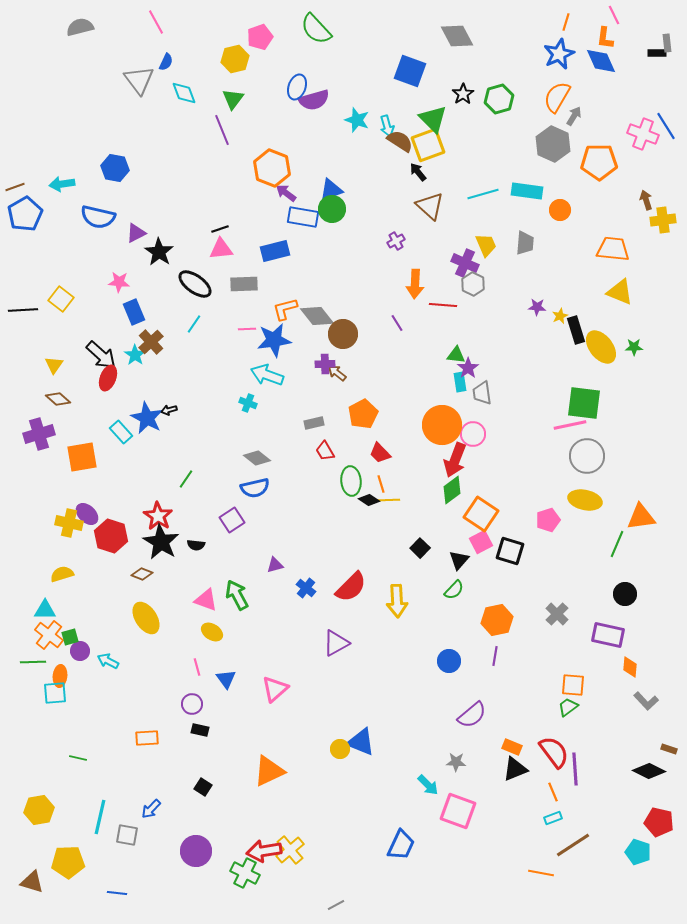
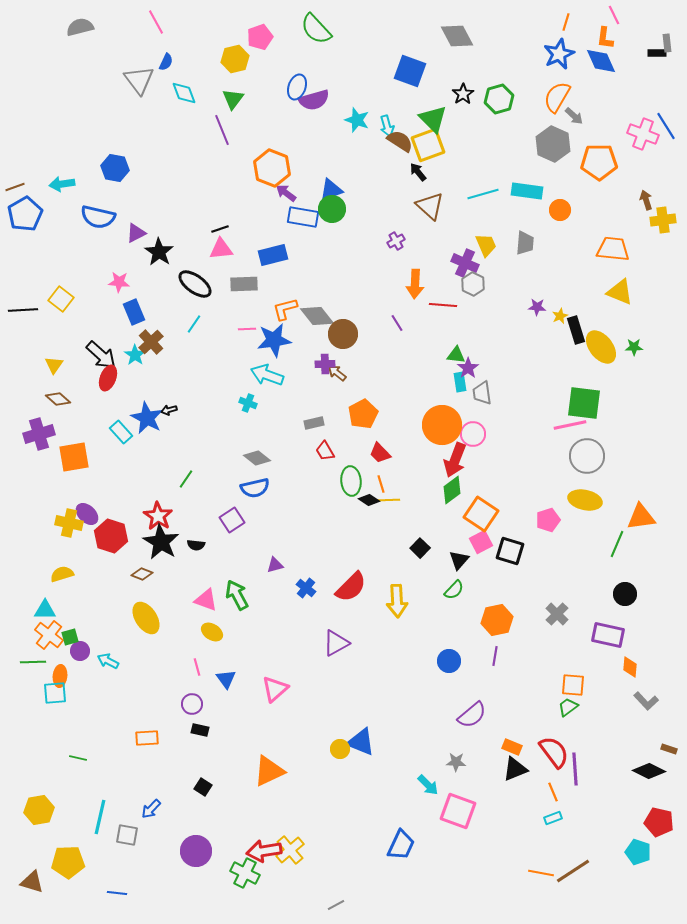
gray arrow at (574, 116): rotated 102 degrees clockwise
blue rectangle at (275, 251): moved 2 px left, 4 px down
orange square at (82, 457): moved 8 px left
brown line at (573, 845): moved 26 px down
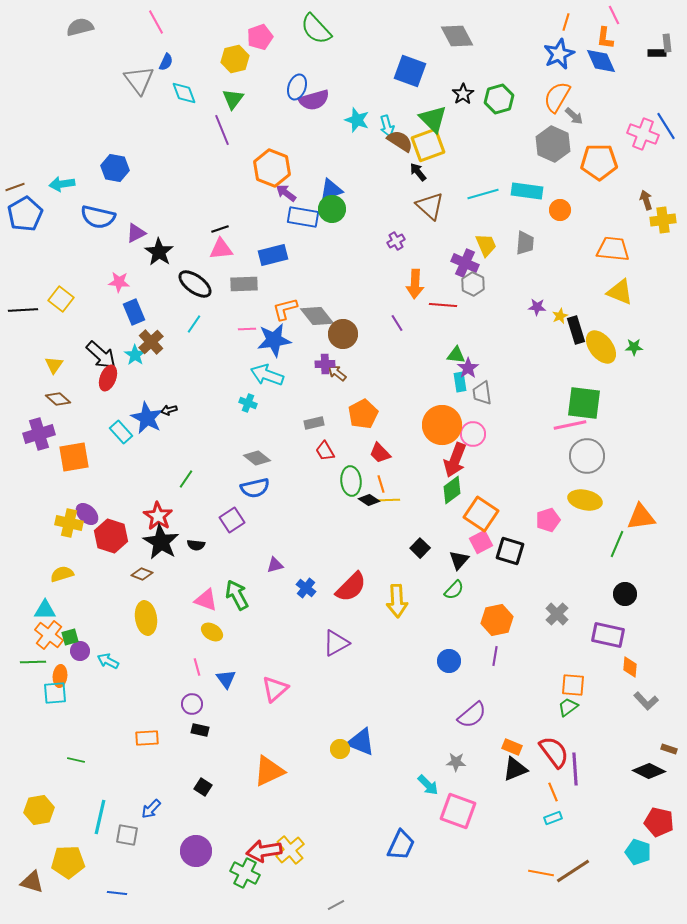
yellow ellipse at (146, 618): rotated 24 degrees clockwise
green line at (78, 758): moved 2 px left, 2 px down
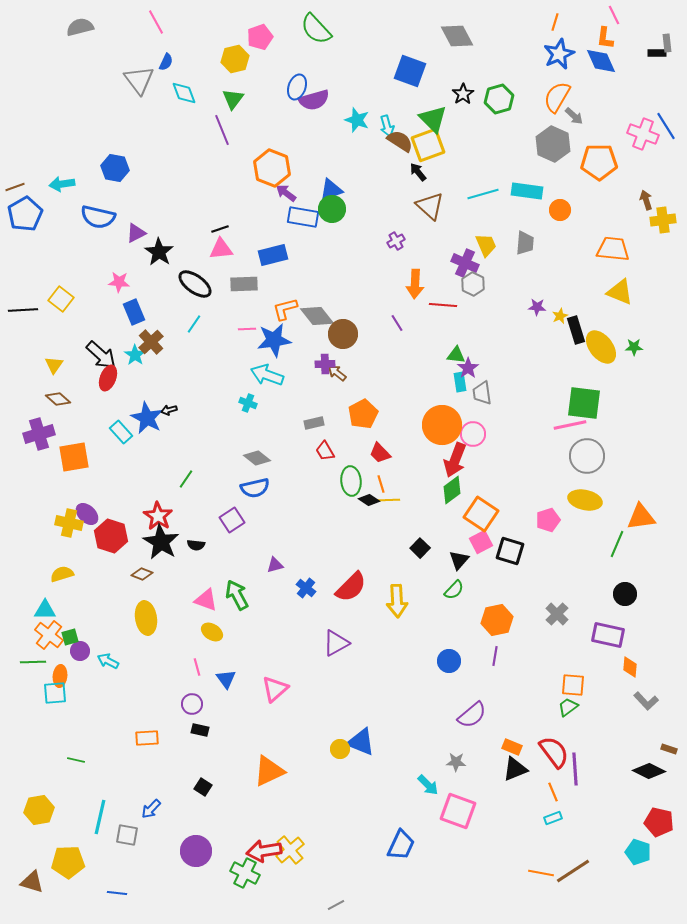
orange line at (566, 22): moved 11 px left
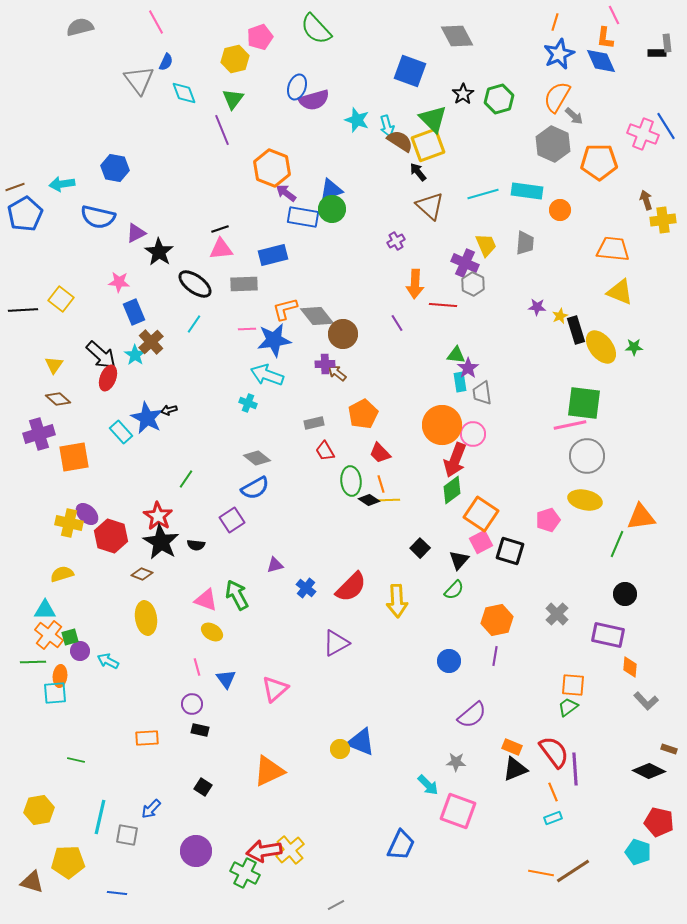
blue semicircle at (255, 488): rotated 16 degrees counterclockwise
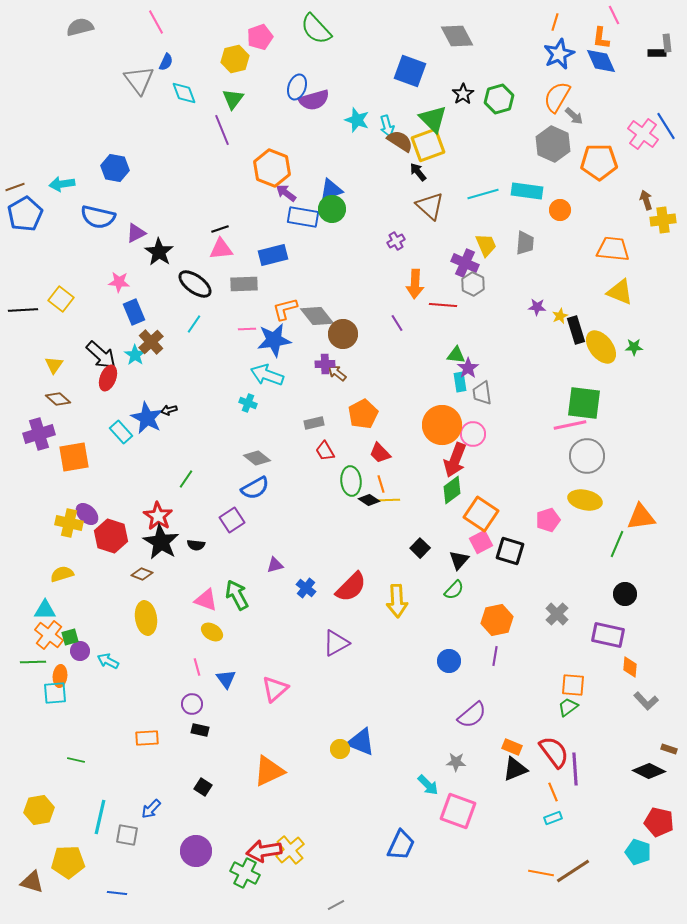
orange L-shape at (605, 38): moved 4 px left
pink cross at (643, 134): rotated 16 degrees clockwise
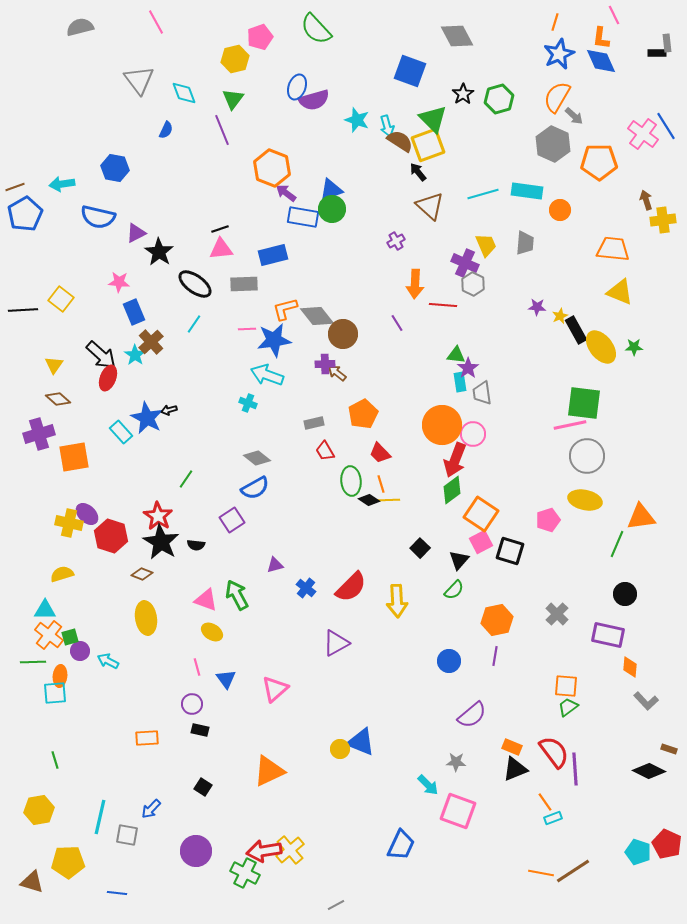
blue semicircle at (166, 62): moved 68 px down
black rectangle at (576, 330): rotated 12 degrees counterclockwise
orange square at (573, 685): moved 7 px left, 1 px down
green line at (76, 760): moved 21 px left; rotated 60 degrees clockwise
orange line at (553, 792): moved 8 px left, 10 px down; rotated 12 degrees counterclockwise
red pentagon at (659, 822): moved 8 px right, 22 px down; rotated 12 degrees clockwise
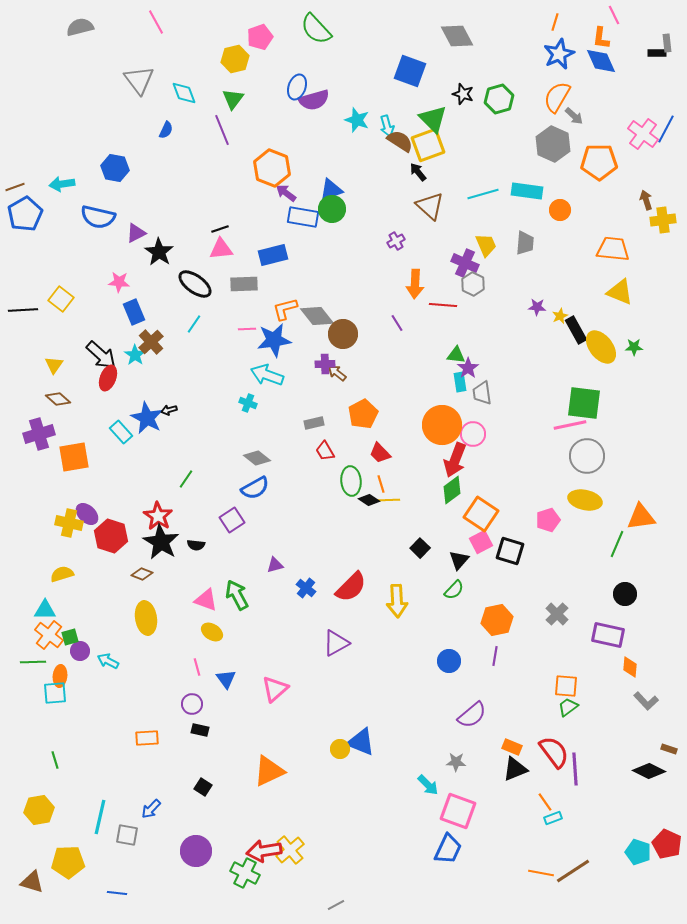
black star at (463, 94): rotated 20 degrees counterclockwise
blue line at (666, 126): moved 3 px down; rotated 60 degrees clockwise
blue trapezoid at (401, 845): moved 47 px right, 4 px down
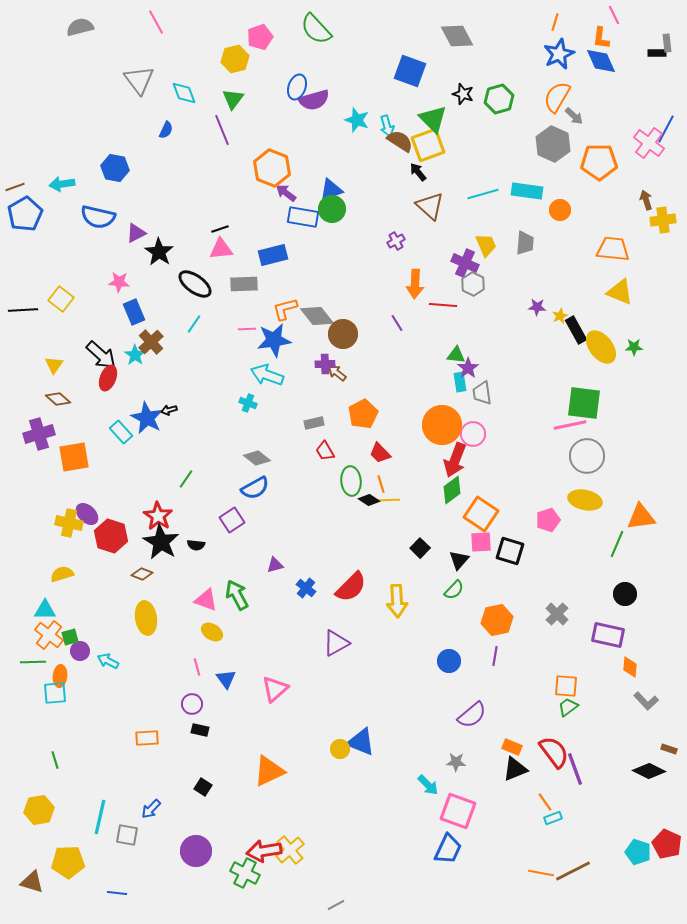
pink cross at (643, 134): moved 6 px right, 9 px down
pink square at (481, 542): rotated 25 degrees clockwise
purple line at (575, 769): rotated 16 degrees counterclockwise
brown line at (573, 871): rotated 6 degrees clockwise
